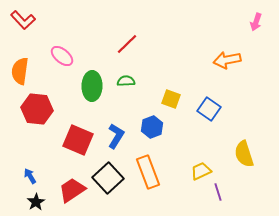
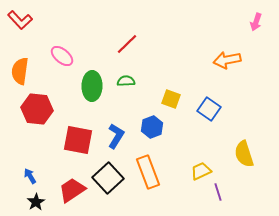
red L-shape: moved 3 px left
red square: rotated 12 degrees counterclockwise
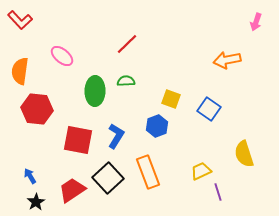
green ellipse: moved 3 px right, 5 px down
blue hexagon: moved 5 px right, 1 px up
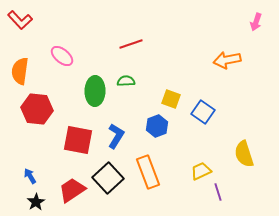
red line: moved 4 px right; rotated 25 degrees clockwise
blue square: moved 6 px left, 3 px down
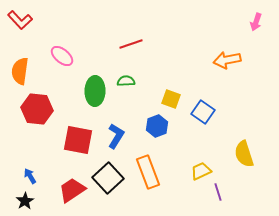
black star: moved 11 px left, 1 px up
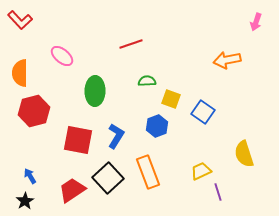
orange semicircle: moved 2 px down; rotated 8 degrees counterclockwise
green semicircle: moved 21 px right
red hexagon: moved 3 px left, 2 px down; rotated 20 degrees counterclockwise
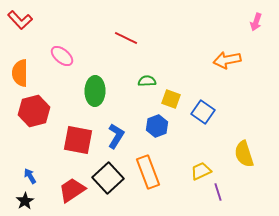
red line: moved 5 px left, 6 px up; rotated 45 degrees clockwise
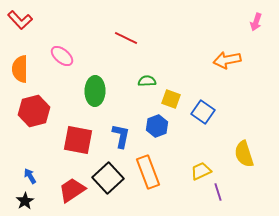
orange semicircle: moved 4 px up
blue L-shape: moved 5 px right; rotated 20 degrees counterclockwise
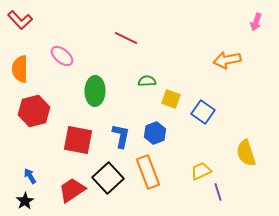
blue hexagon: moved 2 px left, 7 px down
yellow semicircle: moved 2 px right, 1 px up
